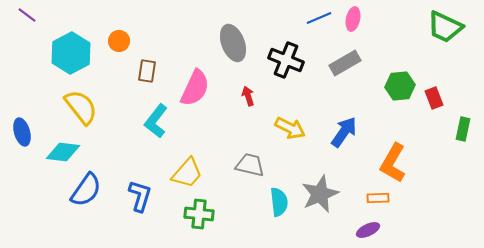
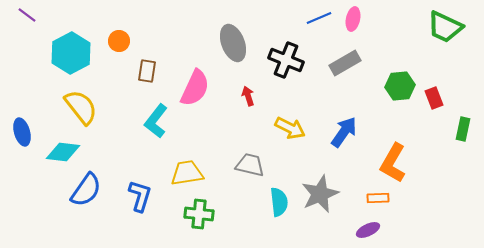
yellow trapezoid: rotated 140 degrees counterclockwise
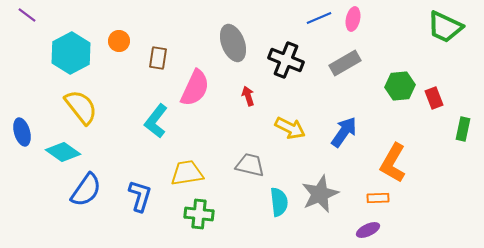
brown rectangle: moved 11 px right, 13 px up
cyan diamond: rotated 28 degrees clockwise
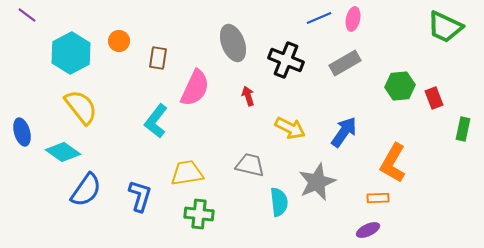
gray star: moved 3 px left, 12 px up
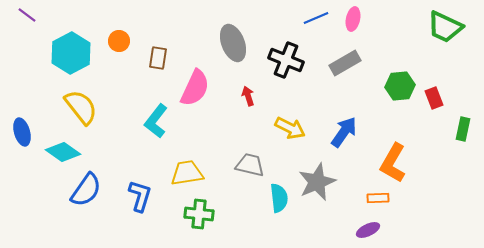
blue line: moved 3 px left
cyan semicircle: moved 4 px up
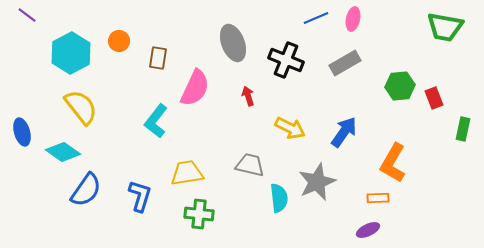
green trapezoid: rotated 15 degrees counterclockwise
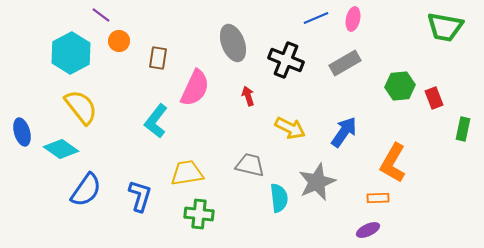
purple line: moved 74 px right
cyan diamond: moved 2 px left, 3 px up
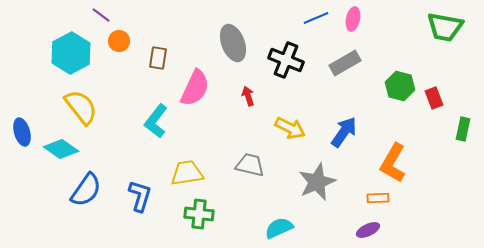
green hexagon: rotated 20 degrees clockwise
cyan semicircle: moved 30 px down; rotated 108 degrees counterclockwise
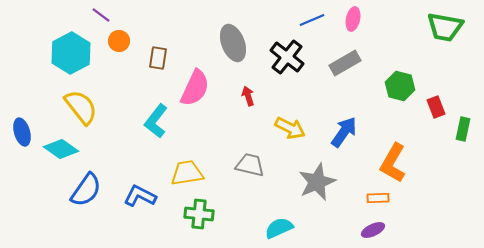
blue line: moved 4 px left, 2 px down
black cross: moved 1 px right, 3 px up; rotated 16 degrees clockwise
red rectangle: moved 2 px right, 9 px down
blue L-shape: rotated 80 degrees counterclockwise
purple ellipse: moved 5 px right
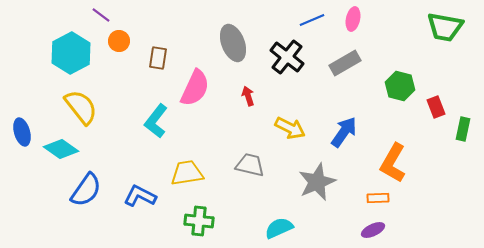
green cross: moved 7 px down
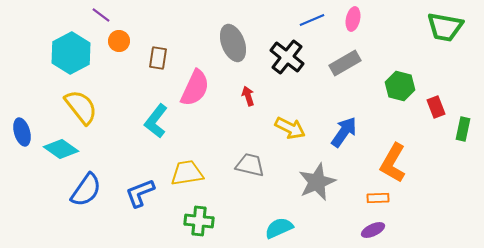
blue L-shape: moved 3 px up; rotated 48 degrees counterclockwise
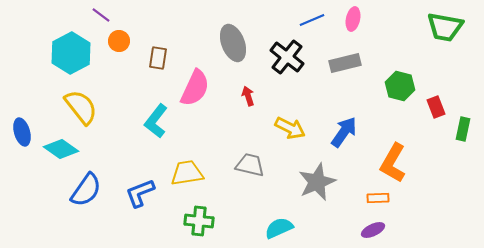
gray rectangle: rotated 16 degrees clockwise
